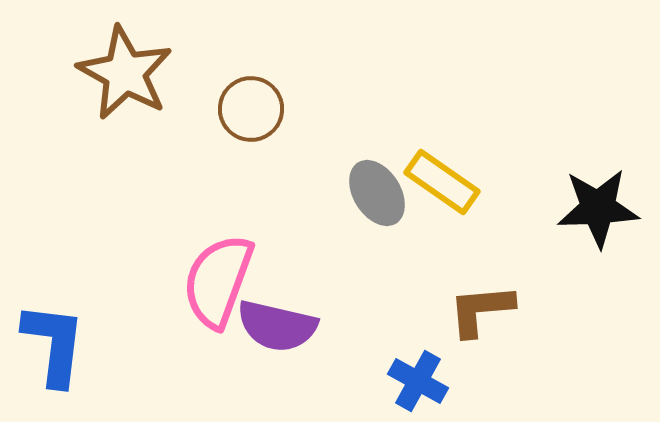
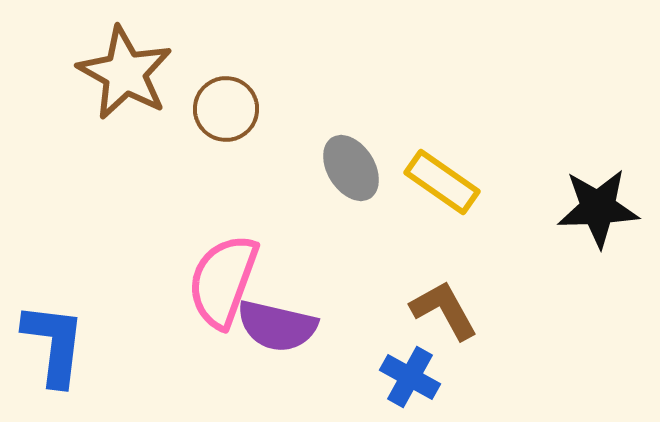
brown circle: moved 25 px left
gray ellipse: moved 26 px left, 25 px up
pink semicircle: moved 5 px right
brown L-shape: moved 37 px left; rotated 66 degrees clockwise
blue cross: moved 8 px left, 4 px up
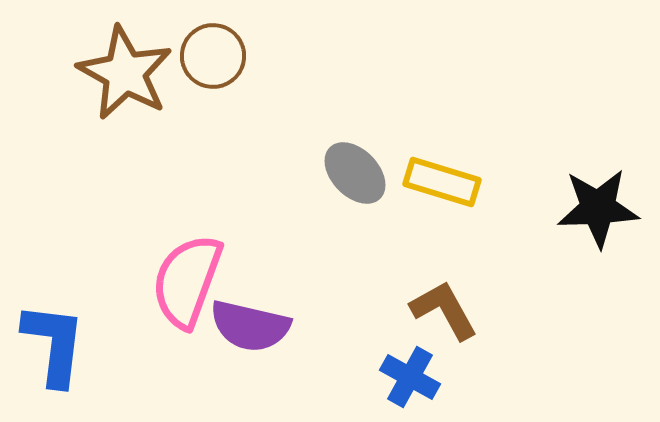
brown circle: moved 13 px left, 53 px up
gray ellipse: moved 4 px right, 5 px down; rotated 12 degrees counterclockwise
yellow rectangle: rotated 18 degrees counterclockwise
pink semicircle: moved 36 px left
purple semicircle: moved 27 px left
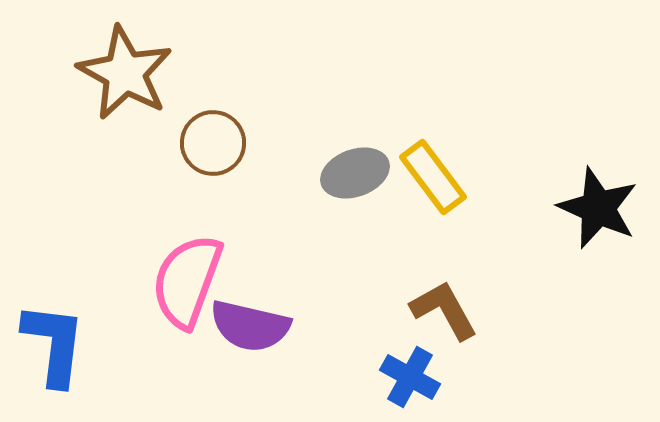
brown circle: moved 87 px down
gray ellipse: rotated 66 degrees counterclockwise
yellow rectangle: moved 9 px left, 5 px up; rotated 36 degrees clockwise
black star: rotated 26 degrees clockwise
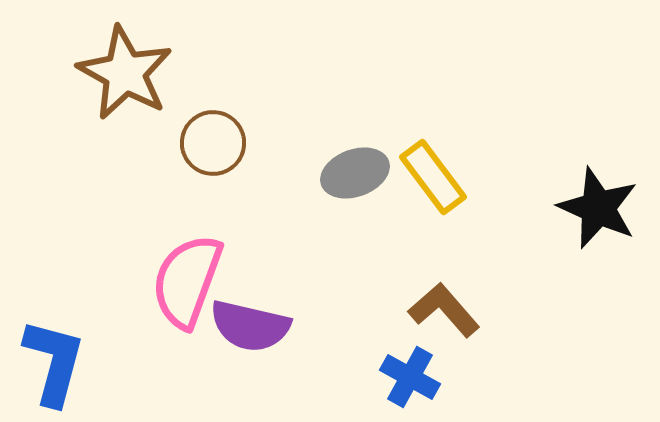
brown L-shape: rotated 12 degrees counterclockwise
blue L-shape: moved 18 px down; rotated 8 degrees clockwise
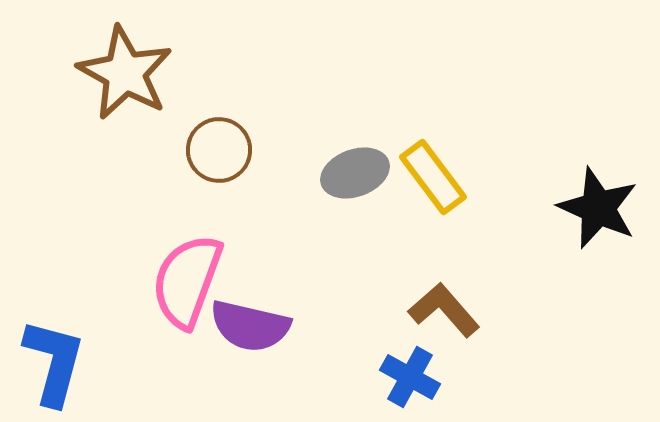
brown circle: moved 6 px right, 7 px down
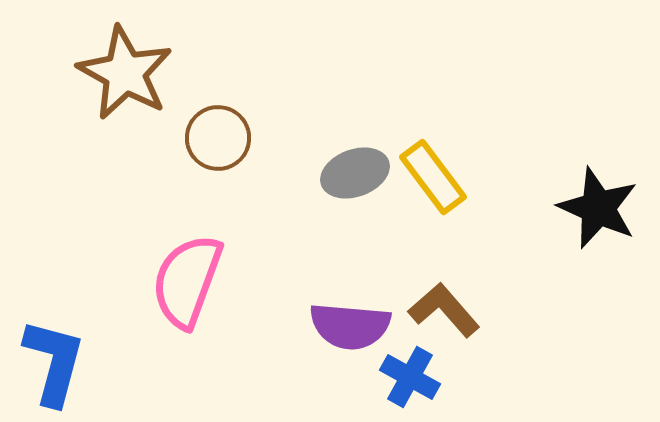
brown circle: moved 1 px left, 12 px up
purple semicircle: moved 100 px right; rotated 8 degrees counterclockwise
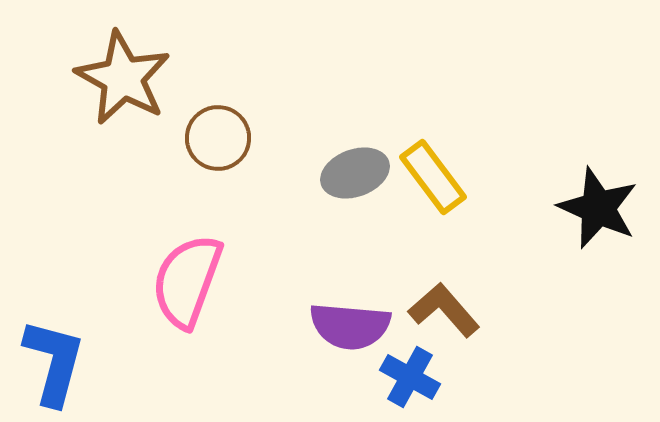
brown star: moved 2 px left, 5 px down
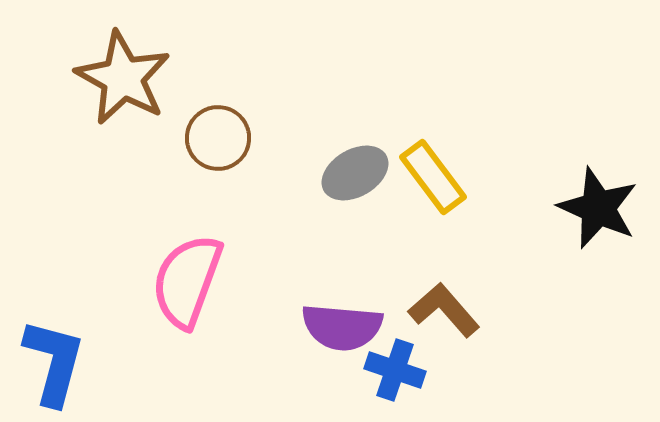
gray ellipse: rotated 10 degrees counterclockwise
purple semicircle: moved 8 px left, 1 px down
blue cross: moved 15 px left, 7 px up; rotated 10 degrees counterclockwise
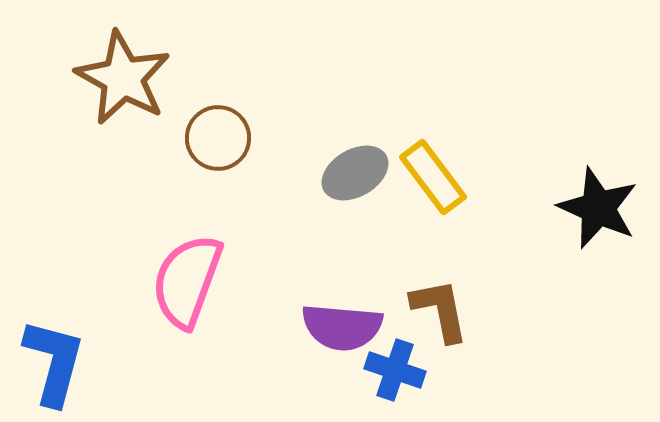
brown L-shape: moved 4 px left; rotated 30 degrees clockwise
